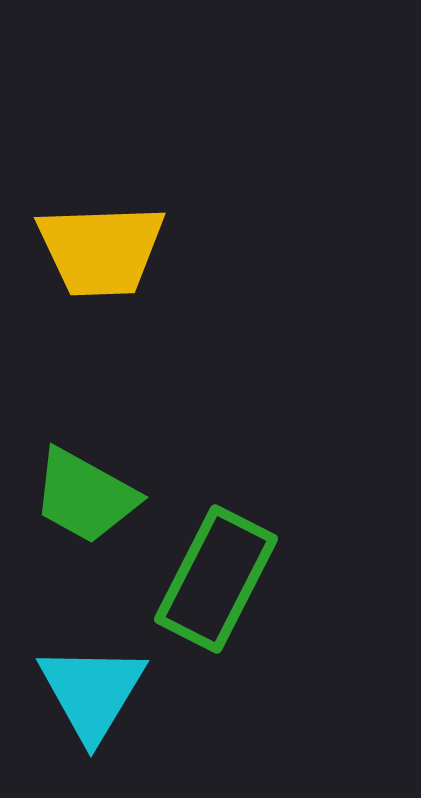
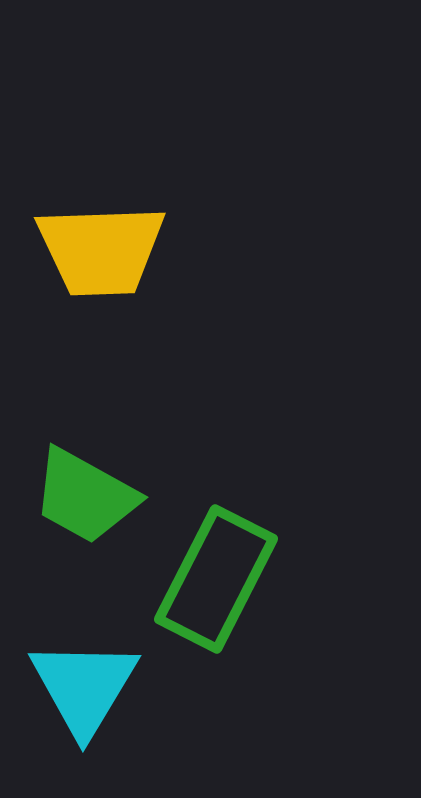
cyan triangle: moved 8 px left, 5 px up
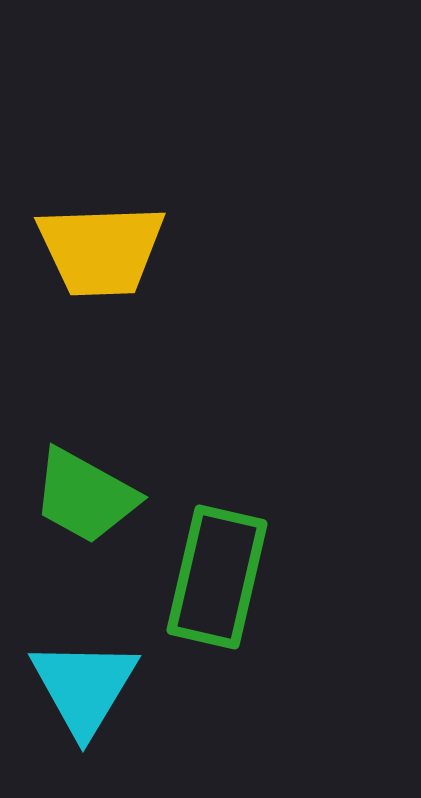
green rectangle: moved 1 px right, 2 px up; rotated 14 degrees counterclockwise
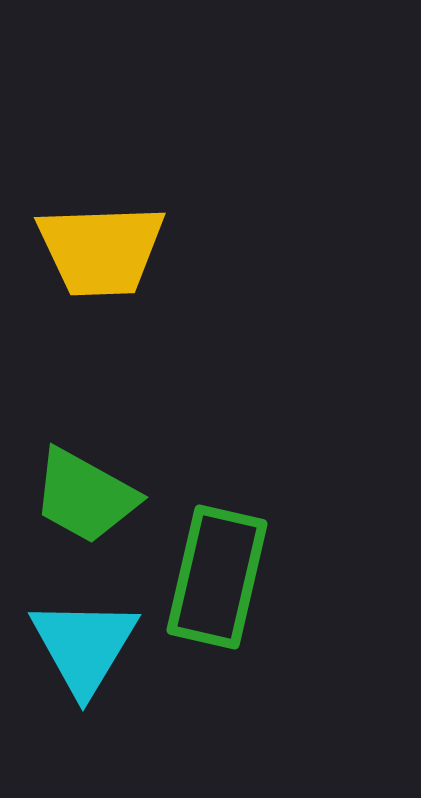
cyan triangle: moved 41 px up
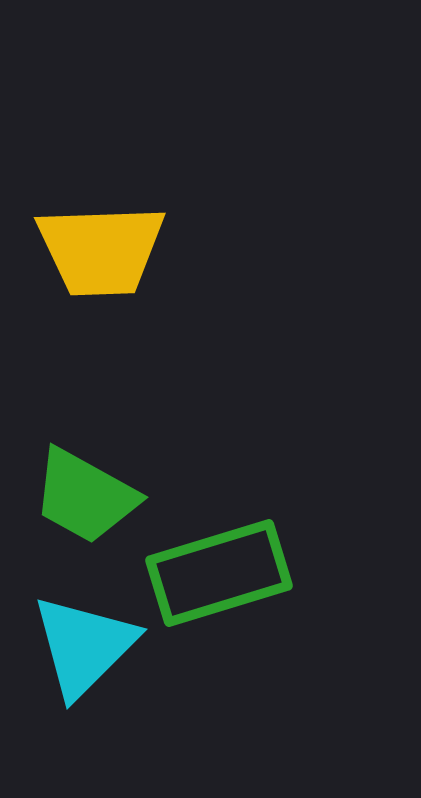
green rectangle: moved 2 px right, 4 px up; rotated 60 degrees clockwise
cyan triangle: rotated 14 degrees clockwise
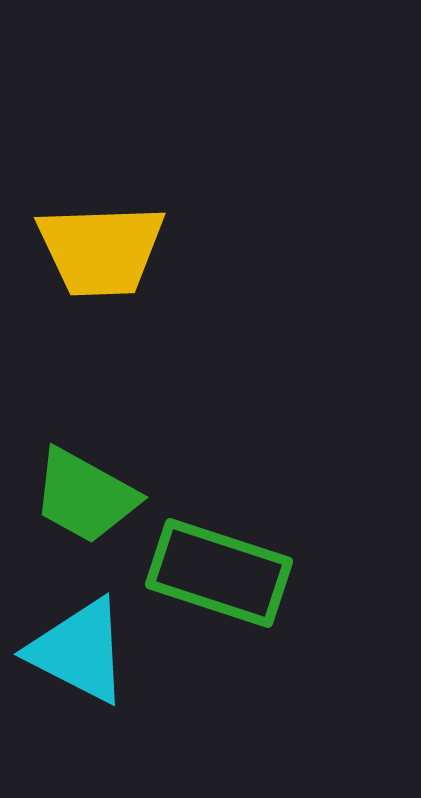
green rectangle: rotated 35 degrees clockwise
cyan triangle: moved 5 px left, 5 px down; rotated 48 degrees counterclockwise
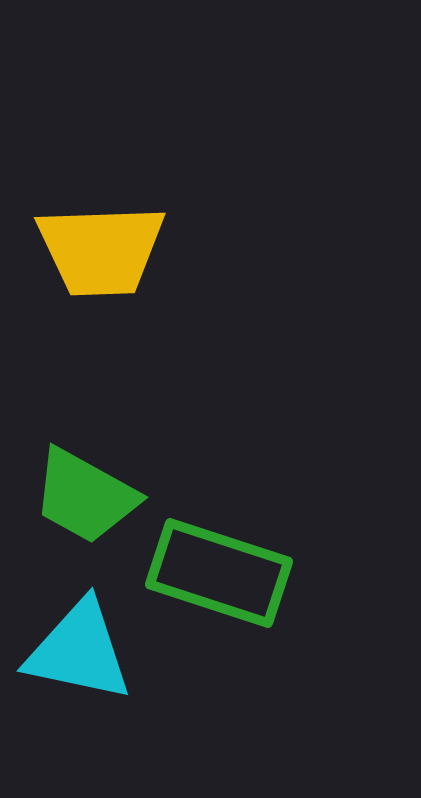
cyan triangle: rotated 15 degrees counterclockwise
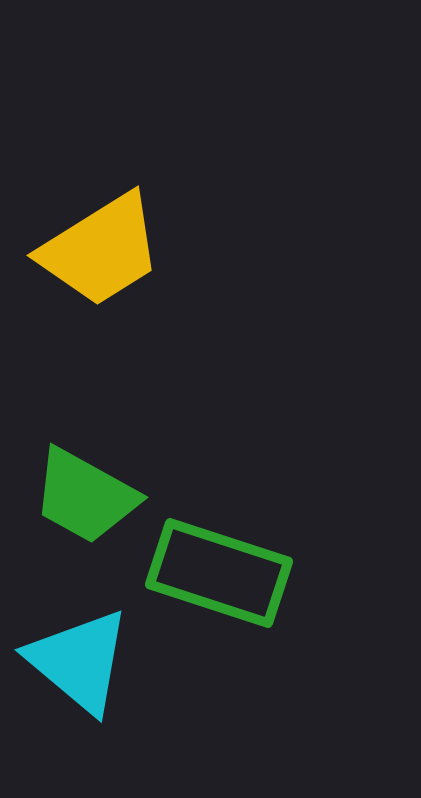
yellow trapezoid: rotated 30 degrees counterclockwise
cyan triangle: moved 10 px down; rotated 28 degrees clockwise
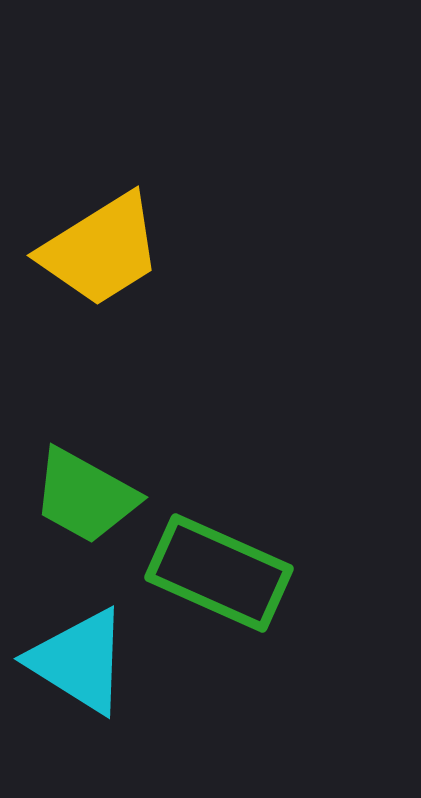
green rectangle: rotated 6 degrees clockwise
cyan triangle: rotated 8 degrees counterclockwise
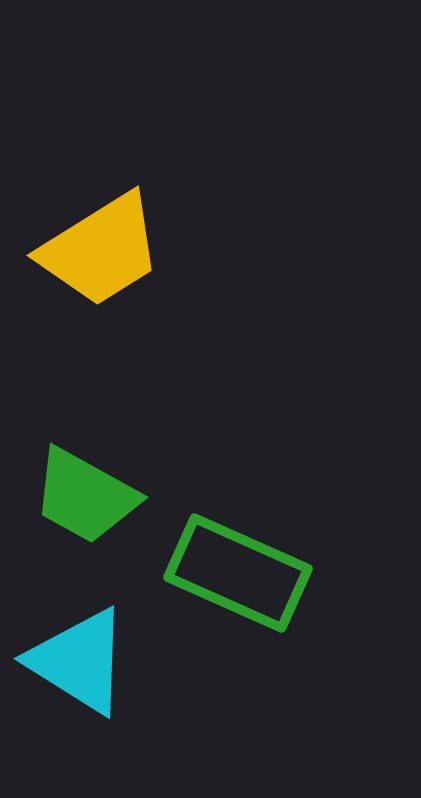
green rectangle: moved 19 px right
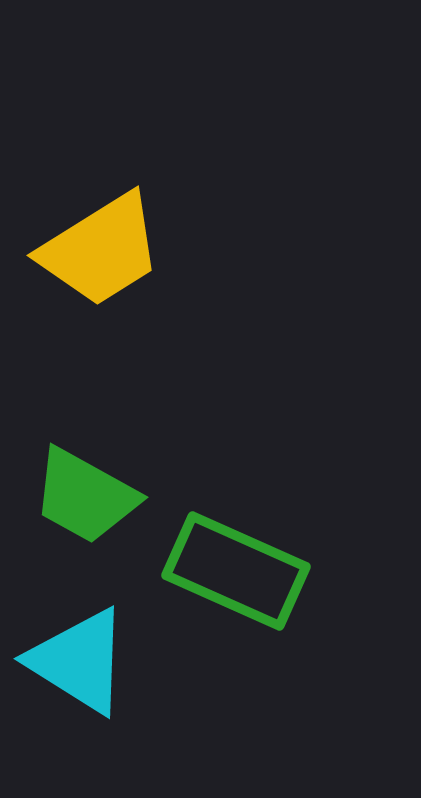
green rectangle: moved 2 px left, 2 px up
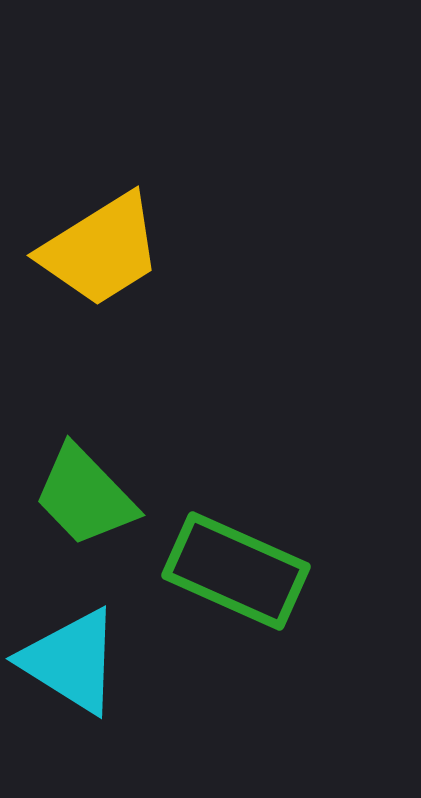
green trapezoid: rotated 17 degrees clockwise
cyan triangle: moved 8 px left
